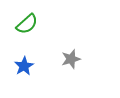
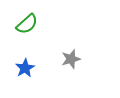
blue star: moved 1 px right, 2 px down
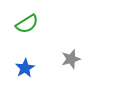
green semicircle: rotated 10 degrees clockwise
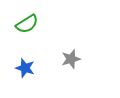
blue star: rotated 24 degrees counterclockwise
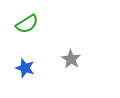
gray star: rotated 24 degrees counterclockwise
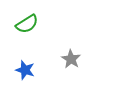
blue star: moved 2 px down
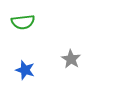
green semicircle: moved 4 px left, 2 px up; rotated 25 degrees clockwise
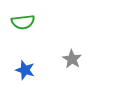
gray star: moved 1 px right
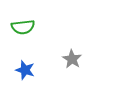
green semicircle: moved 5 px down
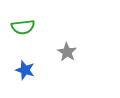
gray star: moved 5 px left, 7 px up
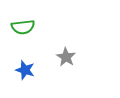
gray star: moved 1 px left, 5 px down
